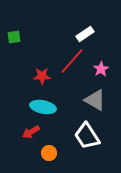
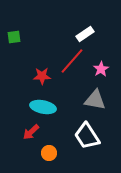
gray triangle: rotated 20 degrees counterclockwise
red arrow: rotated 12 degrees counterclockwise
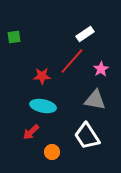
cyan ellipse: moved 1 px up
orange circle: moved 3 px right, 1 px up
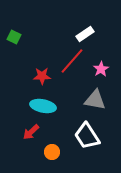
green square: rotated 32 degrees clockwise
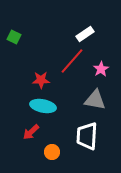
red star: moved 1 px left, 4 px down
white trapezoid: rotated 36 degrees clockwise
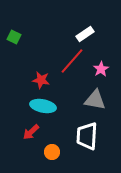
red star: rotated 12 degrees clockwise
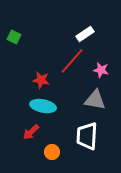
pink star: moved 1 px down; rotated 28 degrees counterclockwise
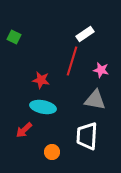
red line: rotated 24 degrees counterclockwise
cyan ellipse: moved 1 px down
red arrow: moved 7 px left, 2 px up
